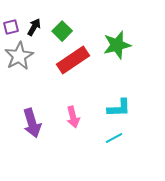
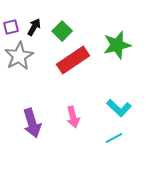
cyan L-shape: rotated 45 degrees clockwise
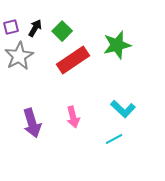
black arrow: moved 1 px right, 1 px down
cyan L-shape: moved 4 px right, 1 px down
cyan line: moved 1 px down
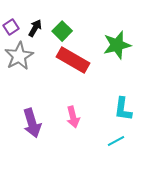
purple square: rotated 21 degrees counterclockwise
red rectangle: rotated 64 degrees clockwise
cyan L-shape: rotated 55 degrees clockwise
cyan line: moved 2 px right, 2 px down
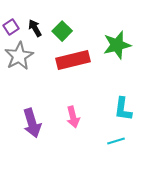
black arrow: rotated 60 degrees counterclockwise
red rectangle: rotated 44 degrees counterclockwise
cyan line: rotated 12 degrees clockwise
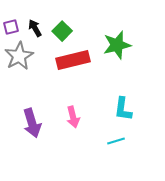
purple square: rotated 21 degrees clockwise
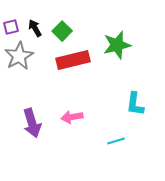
cyan L-shape: moved 12 px right, 5 px up
pink arrow: moved 1 px left; rotated 95 degrees clockwise
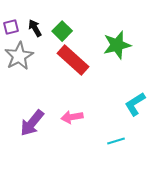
red rectangle: rotated 56 degrees clockwise
cyan L-shape: rotated 50 degrees clockwise
purple arrow: rotated 56 degrees clockwise
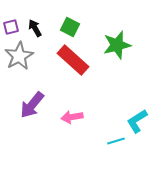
green square: moved 8 px right, 4 px up; rotated 18 degrees counterclockwise
cyan L-shape: moved 2 px right, 17 px down
purple arrow: moved 18 px up
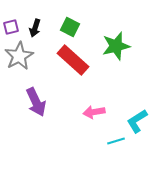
black arrow: rotated 132 degrees counterclockwise
green star: moved 1 px left, 1 px down
purple arrow: moved 4 px right, 3 px up; rotated 64 degrees counterclockwise
pink arrow: moved 22 px right, 5 px up
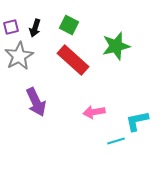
green square: moved 1 px left, 2 px up
cyan L-shape: rotated 20 degrees clockwise
